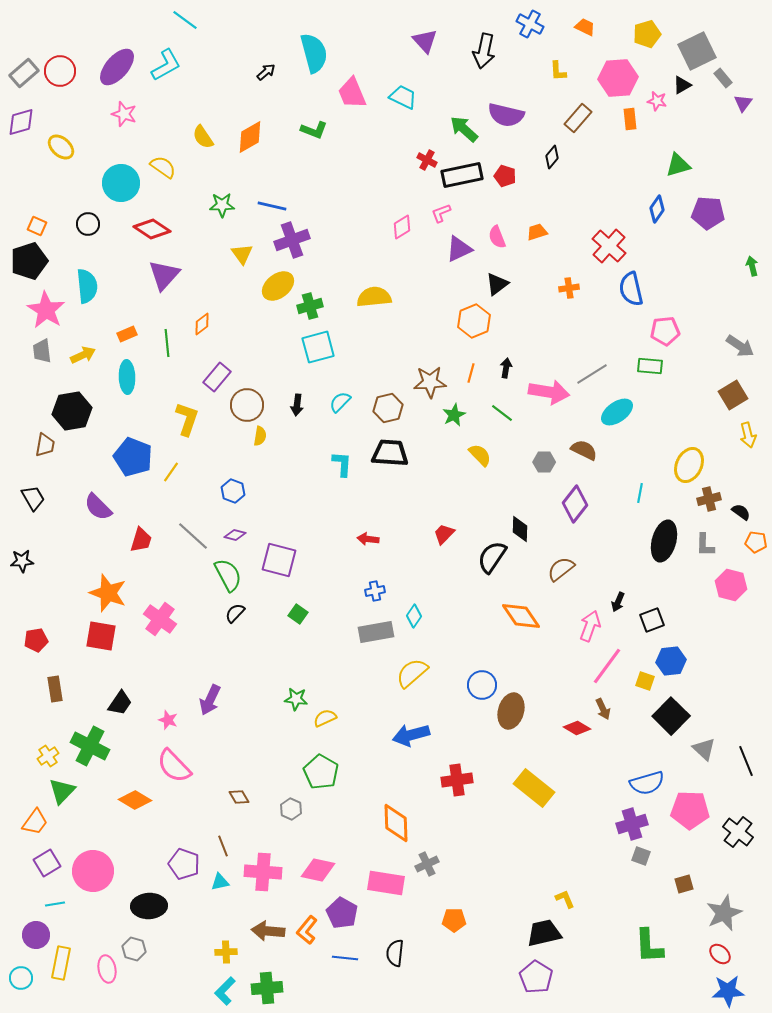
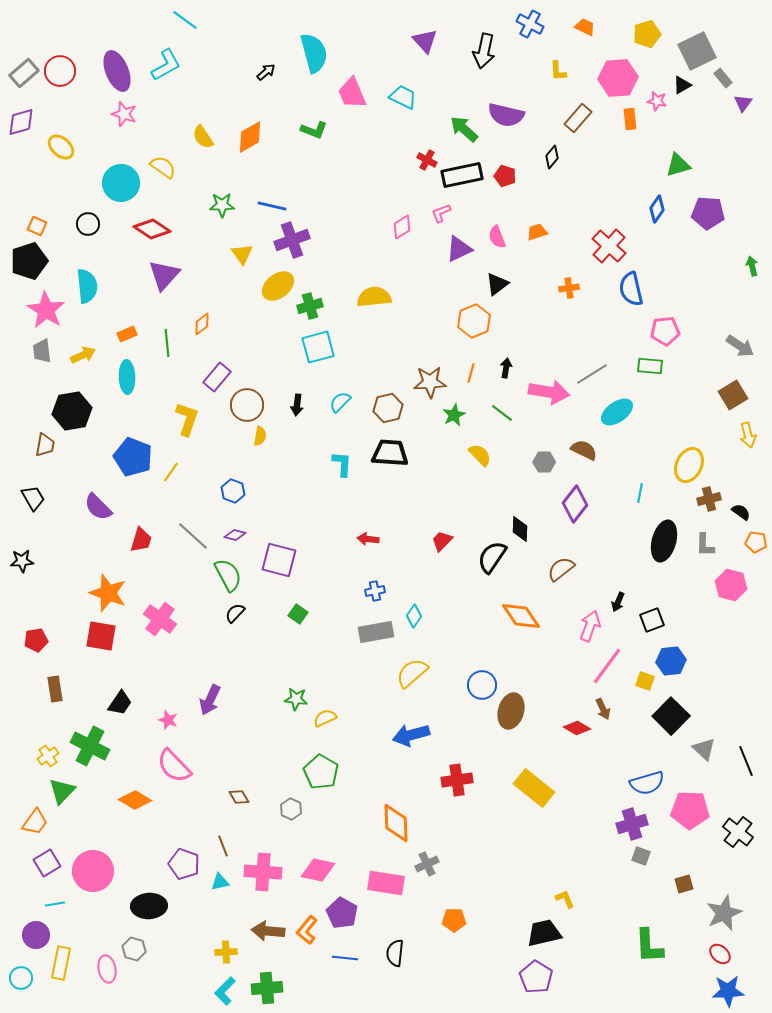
purple ellipse at (117, 67): moved 4 px down; rotated 63 degrees counterclockwise
red trapezoid at (444, 534): moved 2 px left, 7 px down
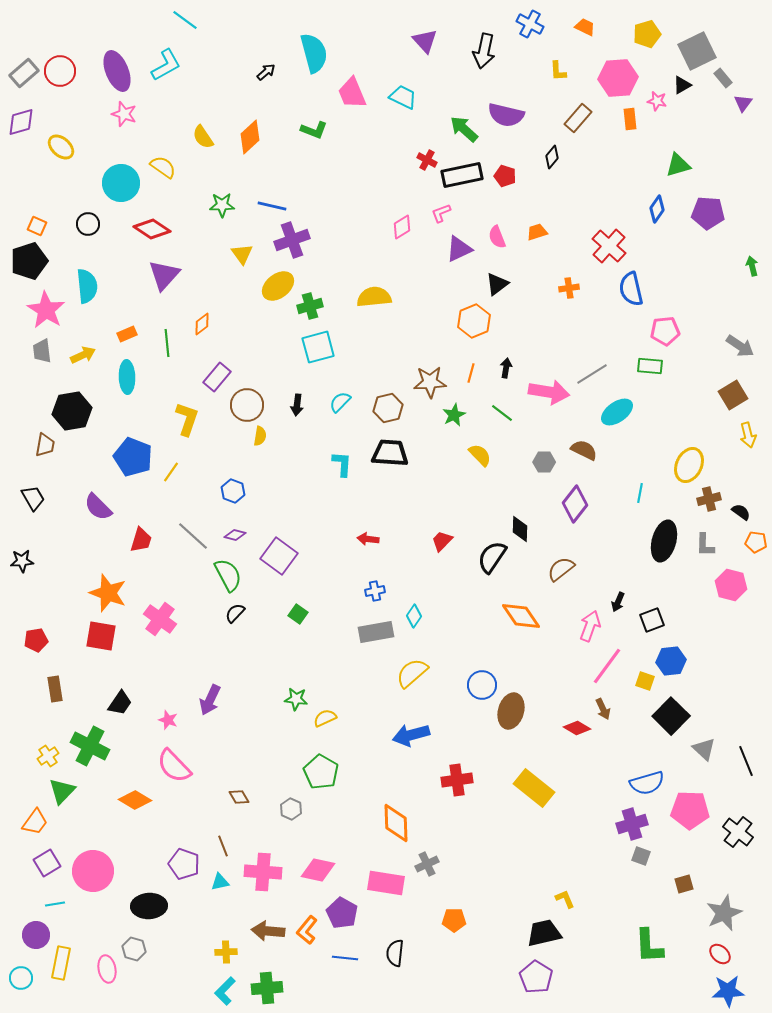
orange diamond at (250, 137): rotated 12 degrees counterclockwise
purple square at (279, 560): moved 4 px up; rotated 21 degrees clockwise
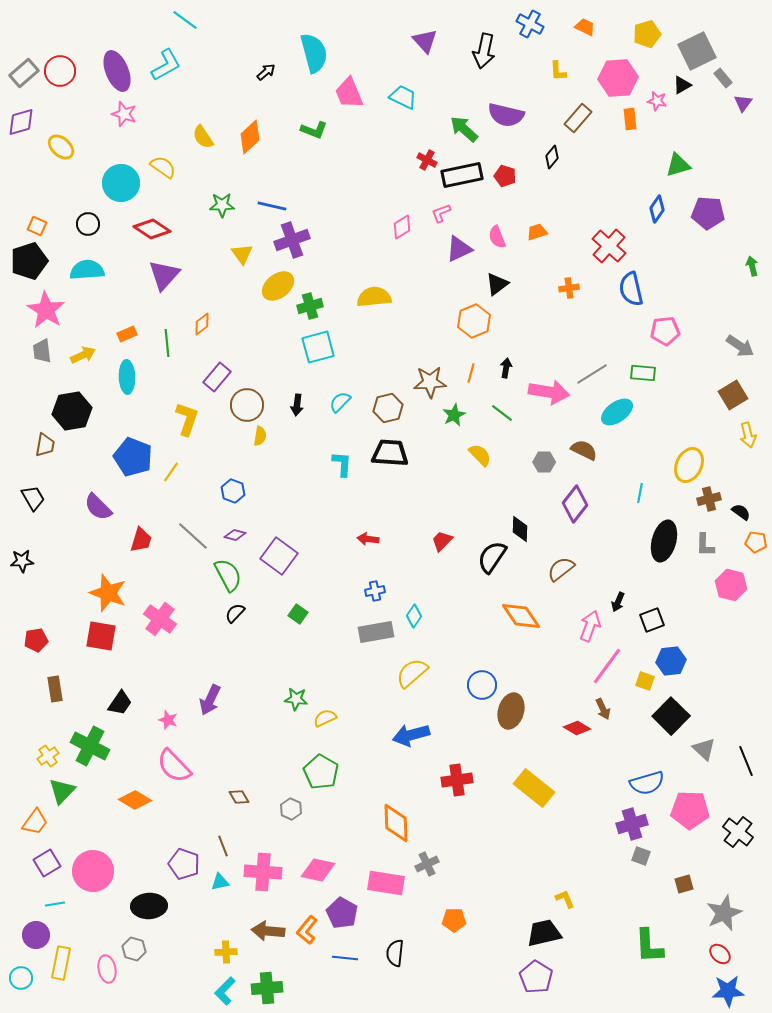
pink trapezoid at (352, 93): moved 3 px left
cyan semicircle at (87, 286): moved 16 px up; rotated 88 degrees counterclockwise
green rectangle at (650, 366): moved 7 px left, 7 px down
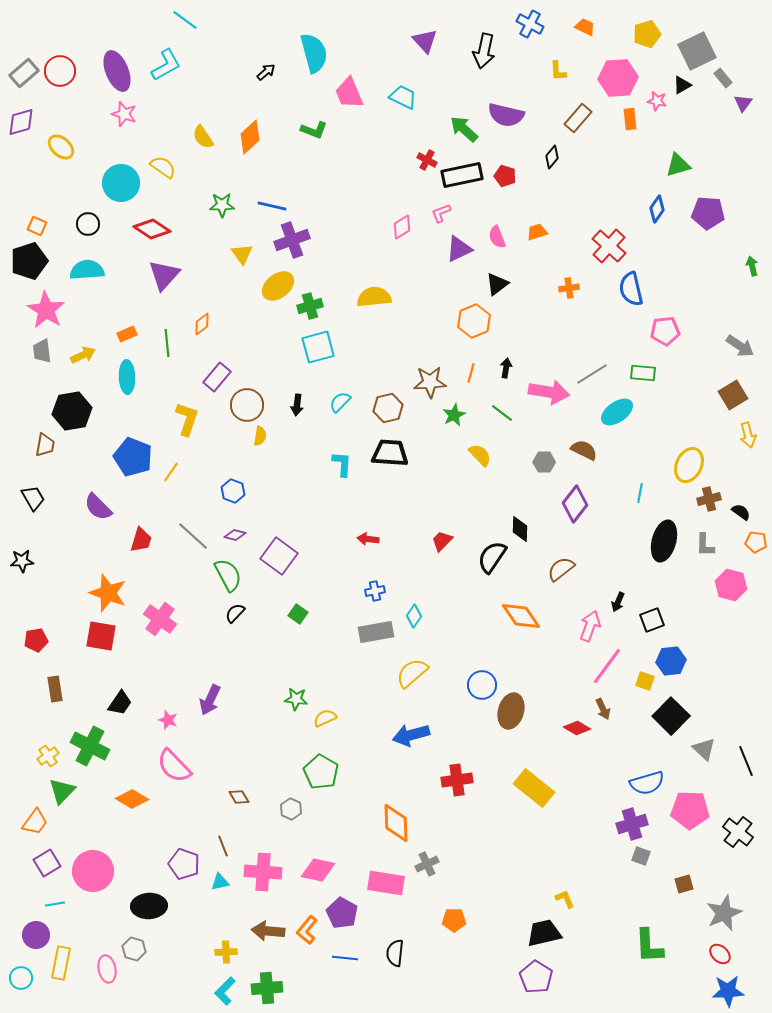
orange diamond at (135, 800): moved 3 px left, 1 px up
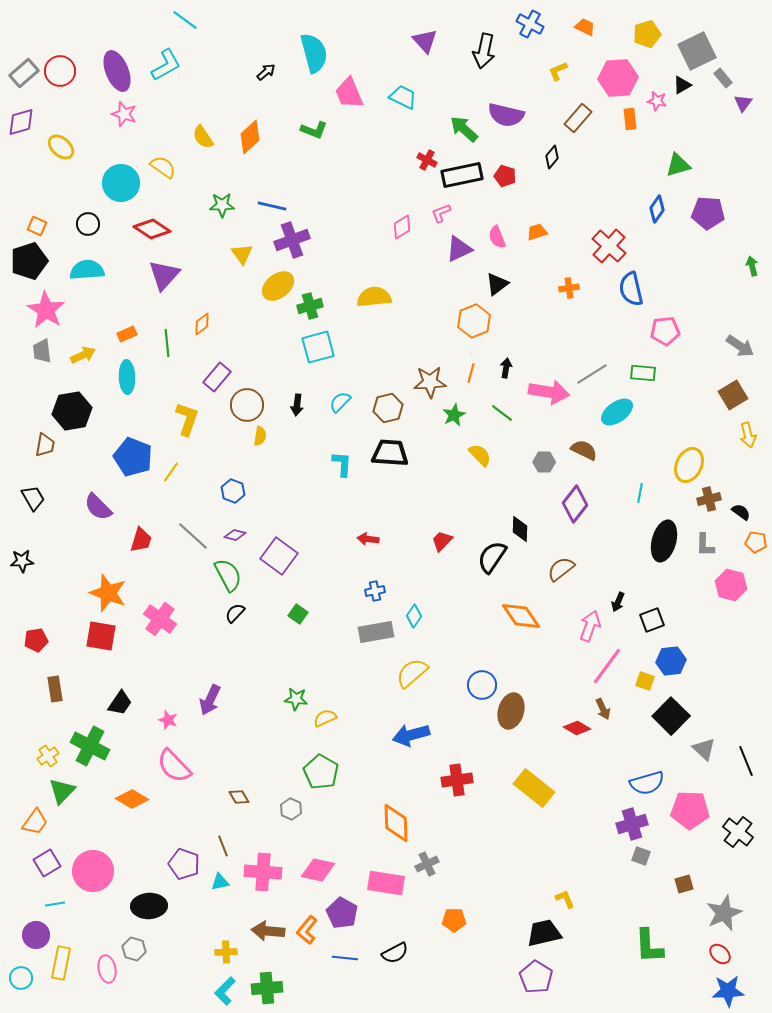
yellow L-shape at (558, 71): rotated 70 degrees clockwise
black semicircle at (395, 953): rotated 124 degrees counterclockwise
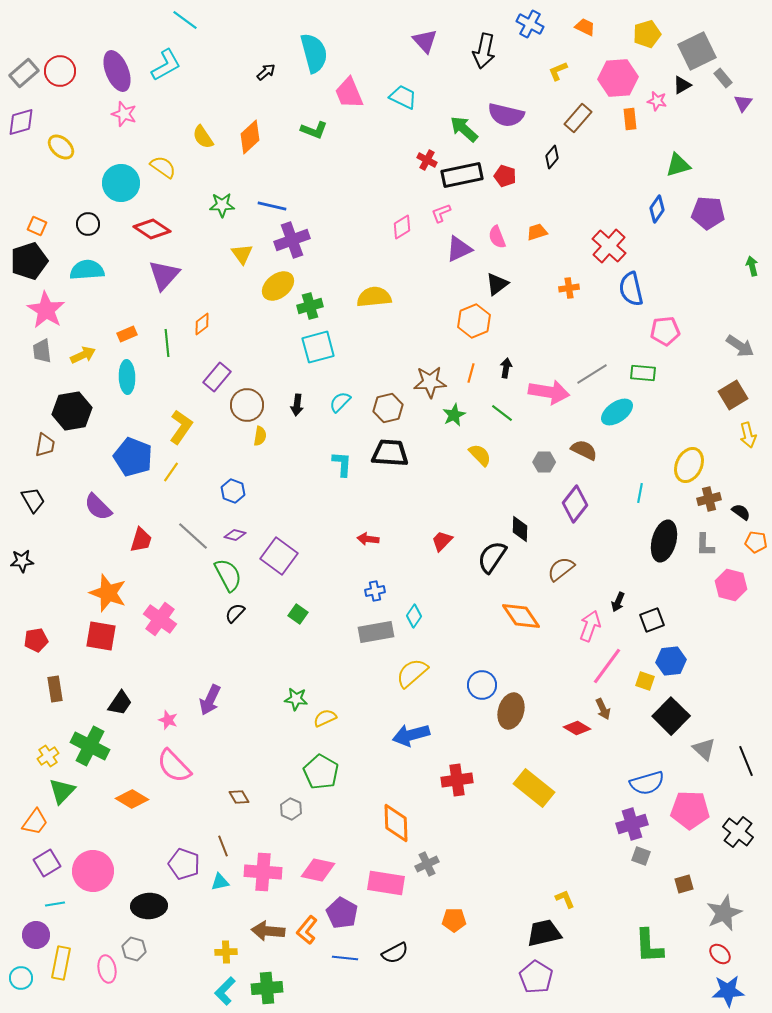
yellow L-shape at (187, 419): moved 6 px left, 8 px down; rotated 16 degrees clockwise
black trapezoid at (33, 498): moved 2 px down
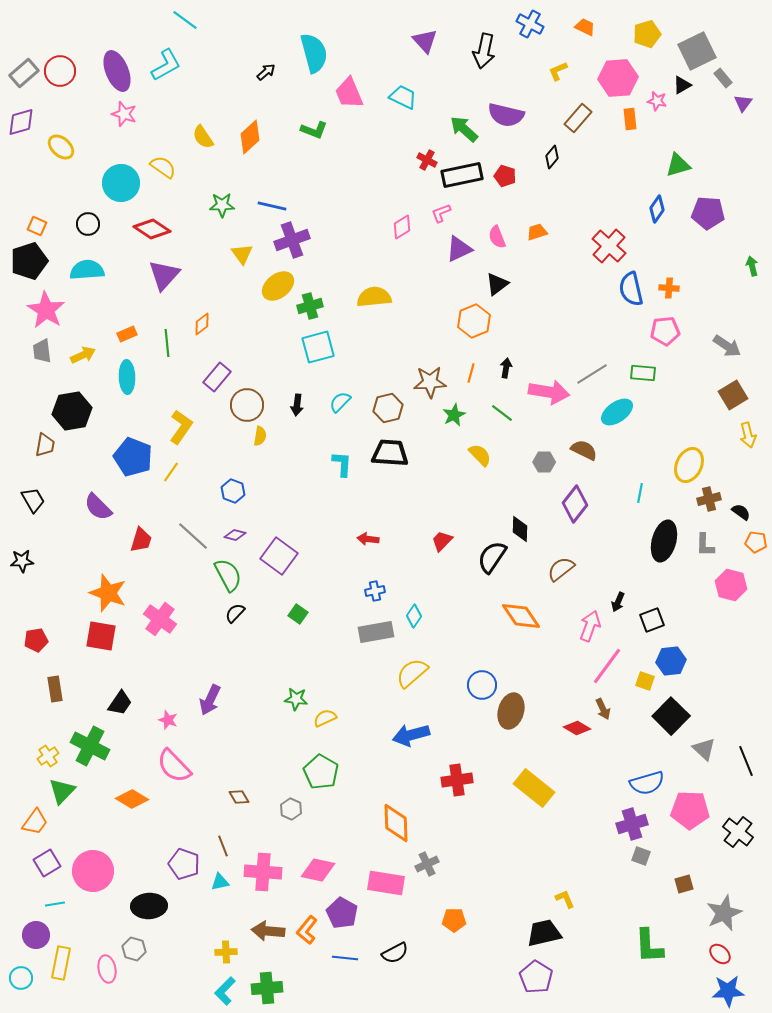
orange cross at (569, 288): moved 100 px right; rotated 12 degrees clockwise
gray arrow at (740, 346): moved 13 px left
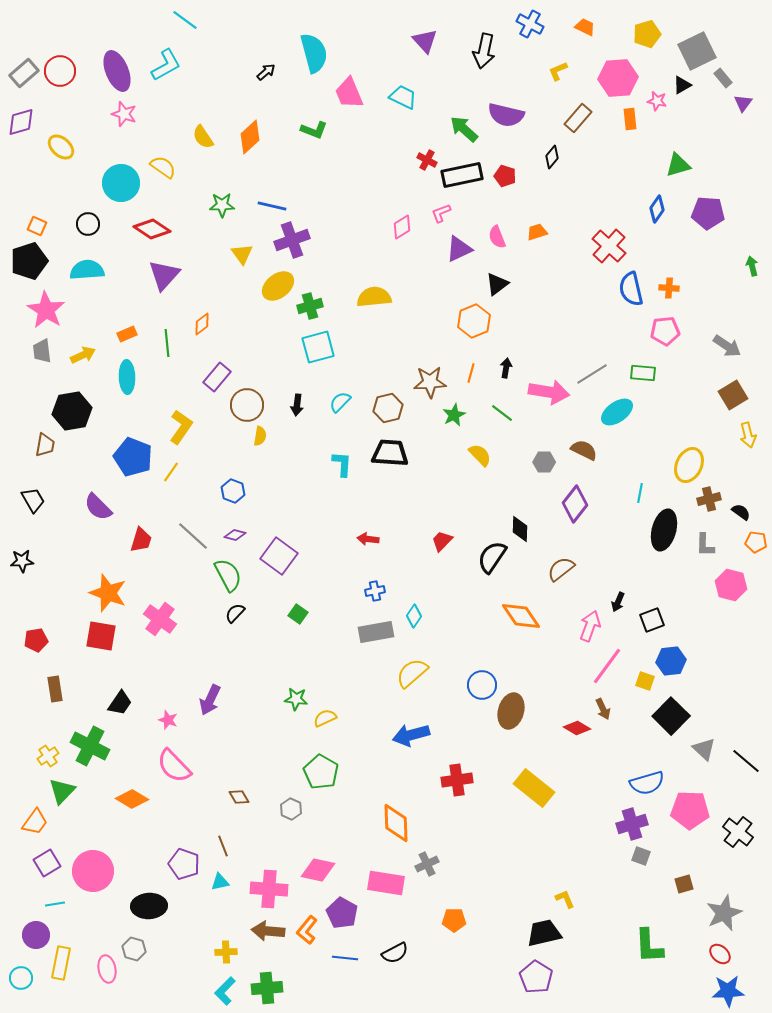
black ellipse at (664, 541): moved 11 px up
black line at (746, 761): rotated 28 degrees counterclockwise
pink cross at (263, 872): moved 6 px right, 17 px down
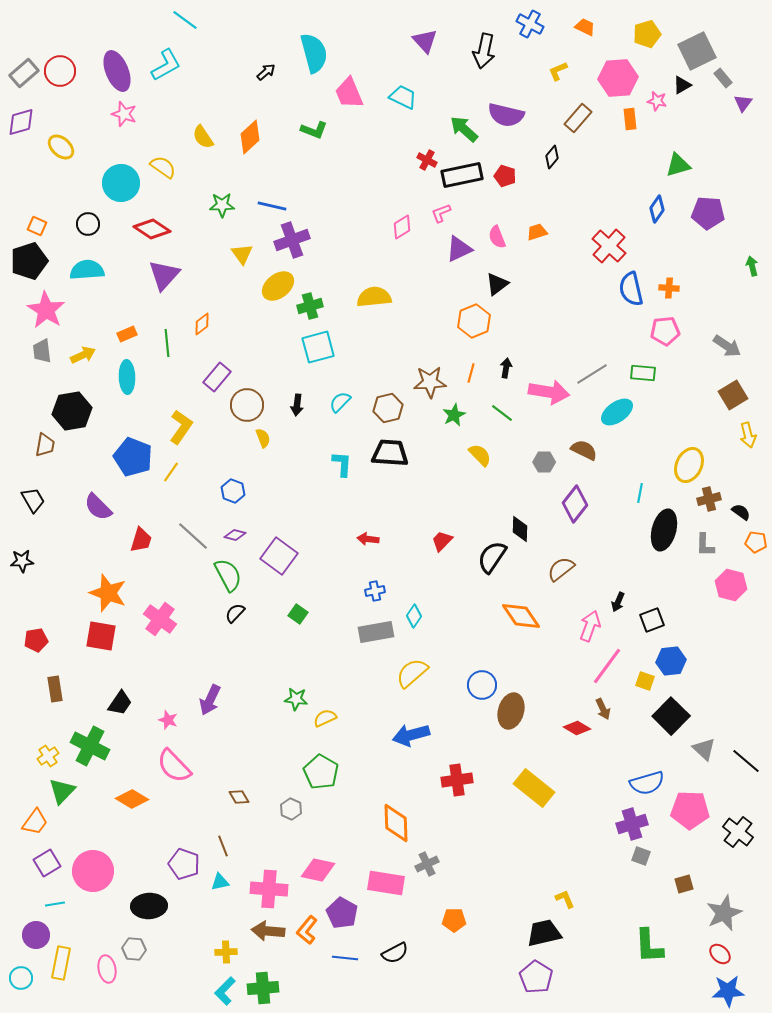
yellow semicircle at (260, 436): moved 3 px right, 2 px down; rotated 30 degrees counterclockwise
gray hexagon at (134, 949): rotated 10 degrees counterclockwise
green cross at (267, 988): moved 4 px left
